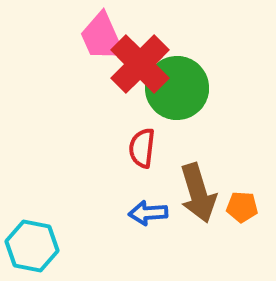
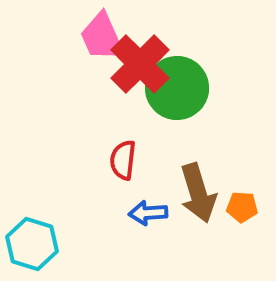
red semicircle: moved 19 px left, 12 px down
cyan hexagon: moved 2 px up; rotated 6 degrees clockwise
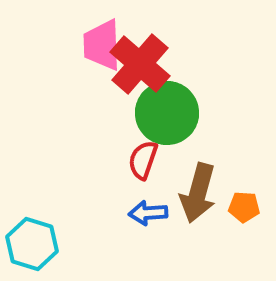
pink trapezoid: moved 8 px down; rotated 22 degrees clockwise
red cross: rotated 4 degrees counterclockwise
green circle: moved 10 px left, 25 px down
red semicircle: moved 20 px right; rotated 12 degrees clockwise
brown arrow: rotated 32 degrees clockwise
orange pentagon: moved 2 px right
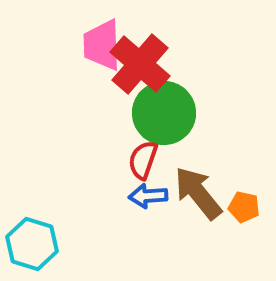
green circle: moved 3 px left
brown arrow: rotated 126 degrees clockwise
orange pentagon: rotated 8 degrees clockwise
blue arrow: moved 17 px up
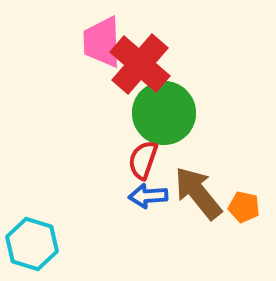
pink trapezoid: moved 3 px up
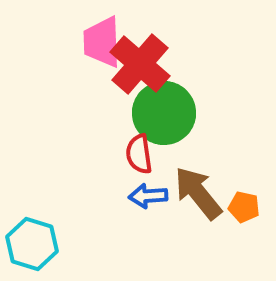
red semicircle: moved 4 px left, 6 px up; rotated 27 degrees counterclockwise
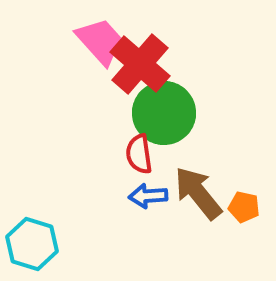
pink trapezoid: moved 2 px left, 1 px up; rotated 140 degrees clockwise
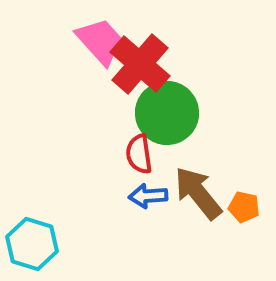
green circle: moved 3 px right
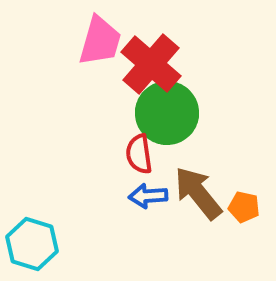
pink trapezoid: rotated 58 degrees clockwise
red cross: moved 11 px right
